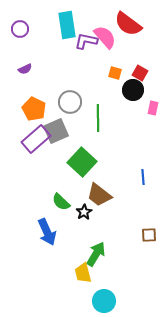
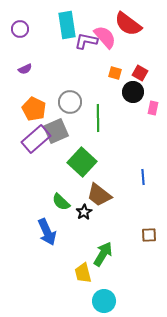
black circle: moved 2 px down
green arrow: moved 7 px right
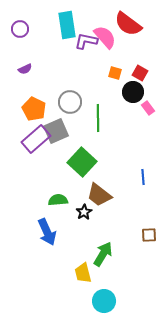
pink rectangle: moved 5 px left; rotated 48 degrees counterclockwise
green semicircle: moved 3 px left, 2 px up; rotated 132 degrees clockwise
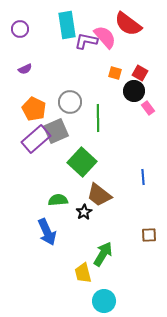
black circle: moved 1 px right, 1 px up
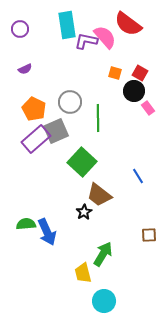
blue line: moved 5 px left, 1 px up; rotated 28 degrees counterclockwise
green semicircle: moved 32 px left, 24 px down
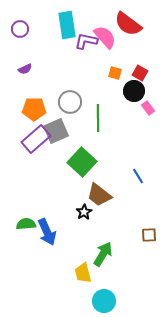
orange pentagon: rotated 25 degrees counterclockwise
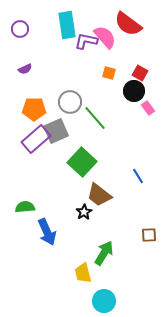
orange square: moved 6 px left
green line: moved 3 px left; rotated 40 degrees counterclockwise
green semicircle: moved 1 px left, 17 px up
green arrow: moved 1 px right, 1 px up
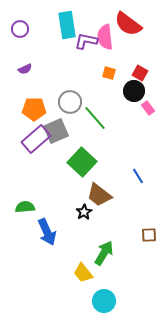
pink semicircle: rotated 145 degrees counterclockwise
yellow trapezoid: rotated 25 degrees counterclockwise
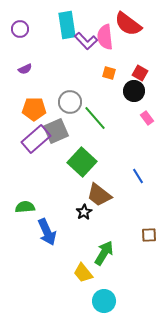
purple L-shape: rotated 145 degrees counterclockwise
pink rectangle: moved 1 px left, 10 px down
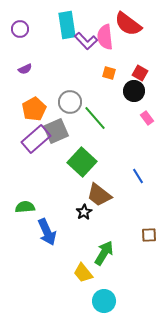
orange pentagon: rotated 30 degrees counterclockwise
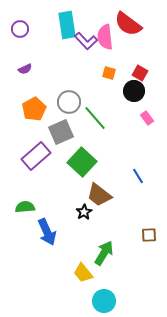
gray circle: moved 1 px left
gray square: moved 5 px right, 1 px down
purple rectangle: moved 17 px down
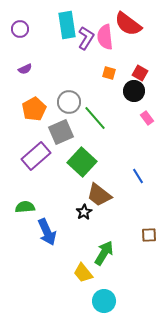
purple L-shape: moved 3 px up; rotated 105 degrees counterclockwise
